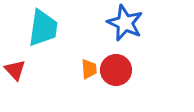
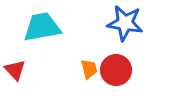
blue star: rotated 15 degrees counterclockwise
cyan trapezoid: moved 1 px left, 1 px up; rotated 108 degrees counterclockwise
orange trapezoid: rotated 10 degrees counterclockwise
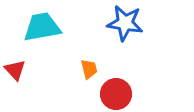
red circle: moved 24 px down
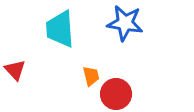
cyan trapezoid: moved 18 px right, 2 px down; rotated 84 degrees counterclockwise
orange trapezoid: moved 2 px right, 7 px down
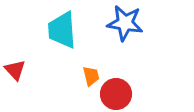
cyan trapezoid: moved 2 px right, 1 px down
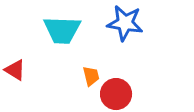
cyan trapezoid: rotated 84 degrees counterclockwise
red triangle: rotated 15 degrees counterclockwise
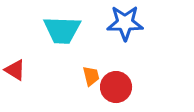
blue star: rotated 9 degrees counterclockwise
red circle: moved 7 px up
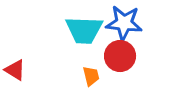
blue star: moved 1 px left; rotated 6 degrees clockwise
cyan trapezoid: moved 22 px right
red circle: moved 4 px right, 31 px up
